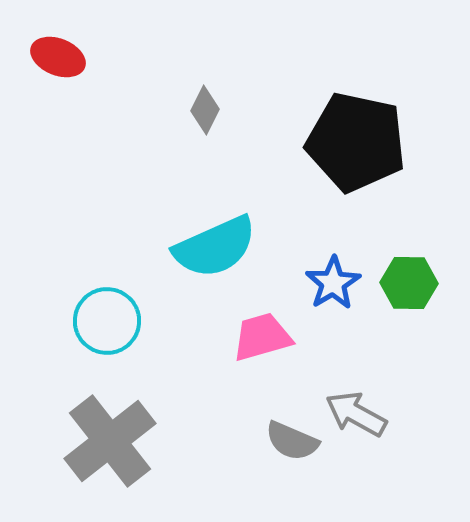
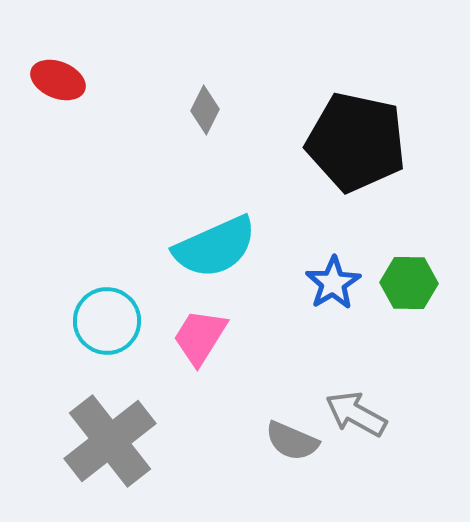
red ellipse: moved 23 px down
pink trapezoid: moved 62 px left; rotated 42 degrees counterclockwise
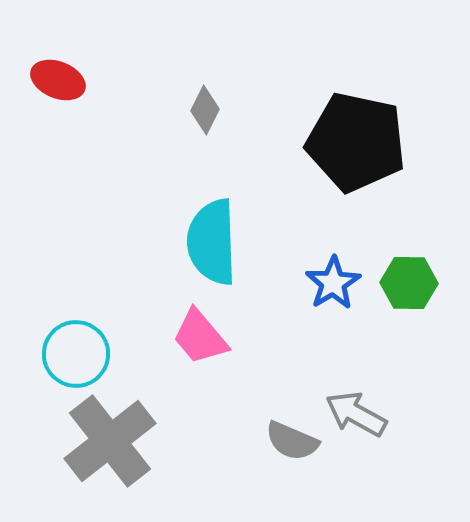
cyan semicircle: moved 3 px left, 5 px up; rotated 112 degrees clockwise
cyan circle: moved 31 px left, 33 px down
pink trapezoid: rotated 72 degrees counterclockwise
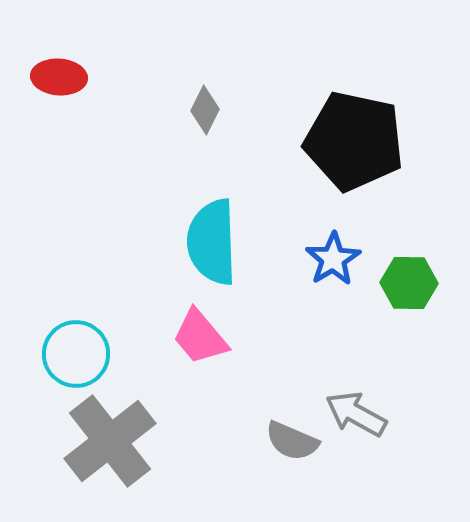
red ellipse: moved 1 px right, 3 px up; rotated 18 degrees counterclockwise
black pentagon: moved 2 px left, 1 px up
blue star: moved 24 px up
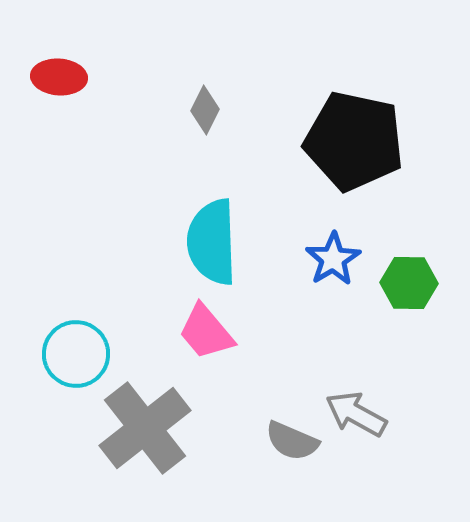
pink trapezoid: moved 6 px right, 5 px up
gray cross: moved 35 px right, 13 px up
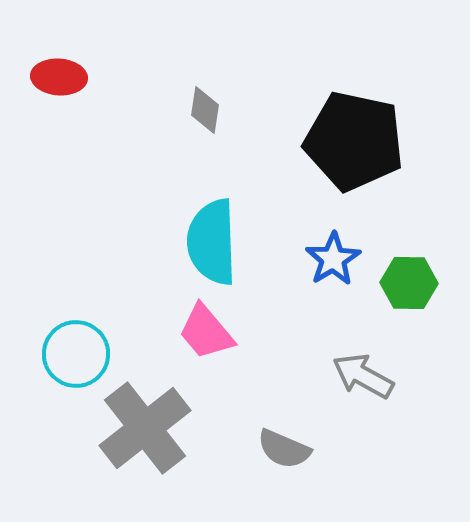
gray diamond: rotated 18 degrees counterclockwise
gray arrow: moved 7 px right, 38 px up
gray semicircle: moved 8 px left, 8 px down
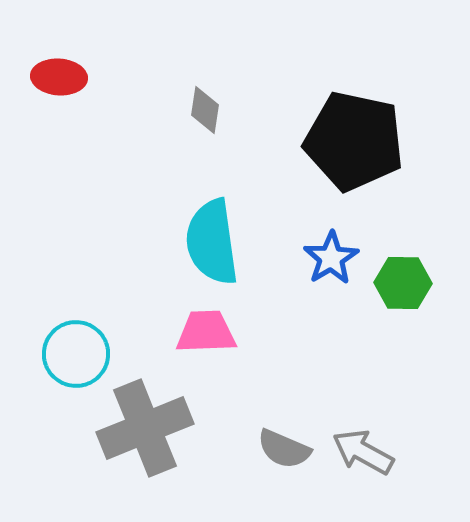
cyan semicircle: rotated 6 degrees counterclockwise
blue star: moved 2 px left, 1 px up
green hexagon: moved 6 px left
pink trapezoid: rotated 128 degrees clockwise
gray arrow: moved 76 px down
gray cross: rotated 16 degrees clockwise
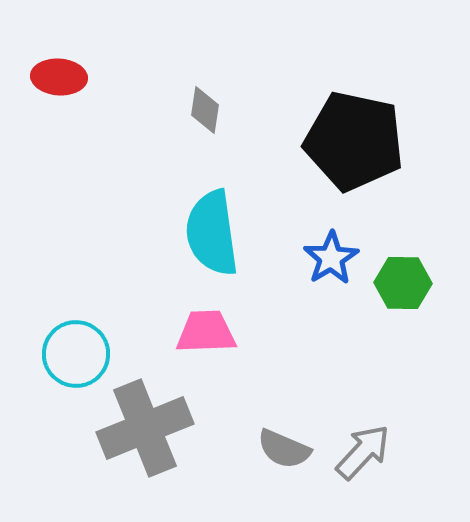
cyan semicircle: moved 9 px up
gray arrow: rotated 104 degrees clockwise
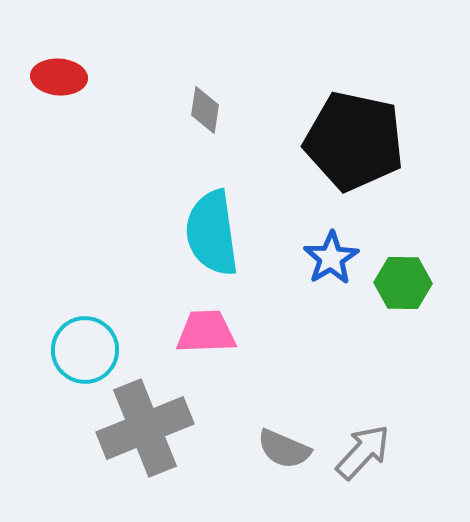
cyan circle: moved 9 px right, 4 px up
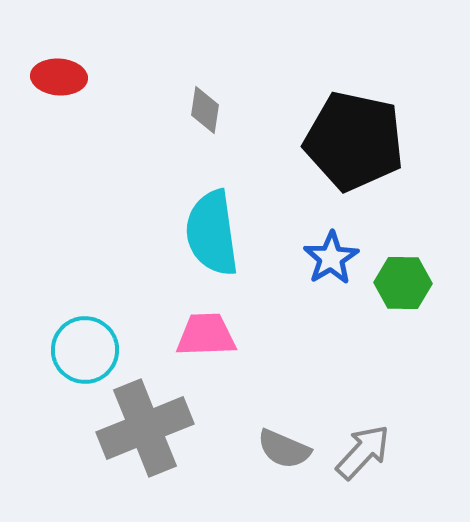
pink trapezoid: moved 3 px down
